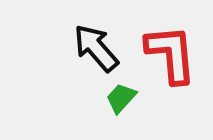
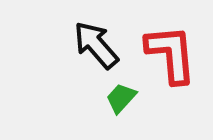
black arrow: moved 3 px up
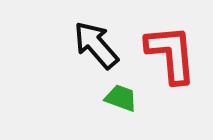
green trapezoid: rotated 68 degrees clockwise
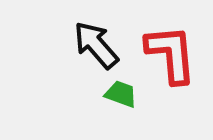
green trapezoid: moved 4 px up
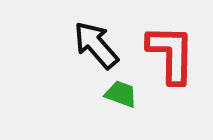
red L-shape: rotated 6 degrees clockwise
